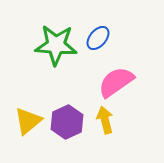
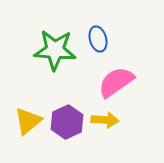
blue ellipse: moved 1 px down; rotated 55 degrees counterclockwise
green star: moved 1 px left, 5 px down
yellow arrow: rotated 108 degrees clockwise
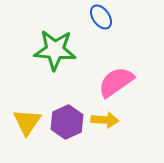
blue ellipse: moved 3 px right, 22 px up; rotated 20 degrees counterclockwise
yellow triangle: moved 1 px left, 1 px down; rotated 16 degrees counterclockwise
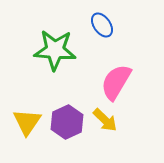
blue ellipse: moved 1 px right, 8 px down
pink semicircle: rotated 24 degrees counterclockwise
yellow arrow: rotated 40 degrees clockwise
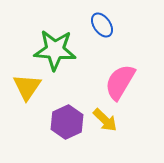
pink semicircle: moved 4 px right
yellow triangle: moved 35 px up
